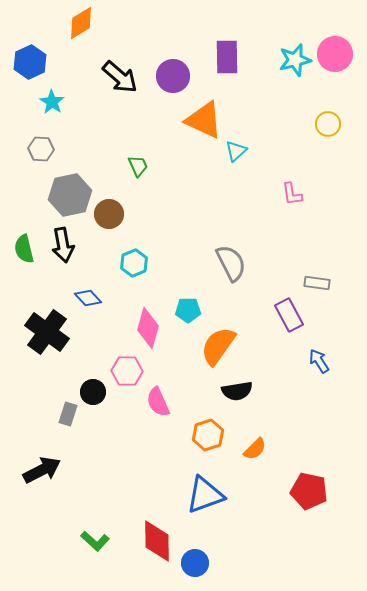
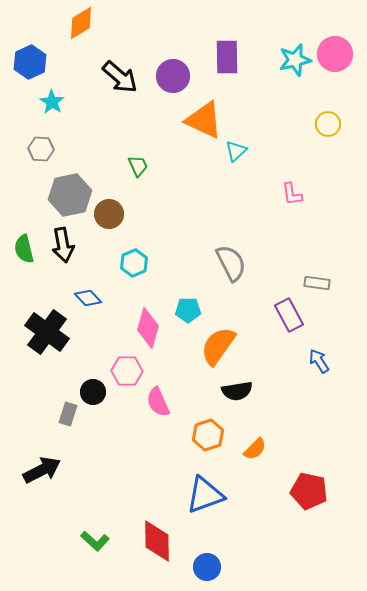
blue circle at (195, 563): moved 12 px right, 4 px down
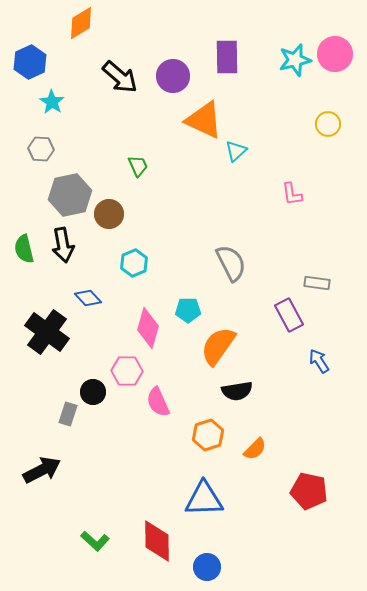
blue triangle at (205, 495): moved 1 px left, 4 px down; rotated 18 degrees clockwise
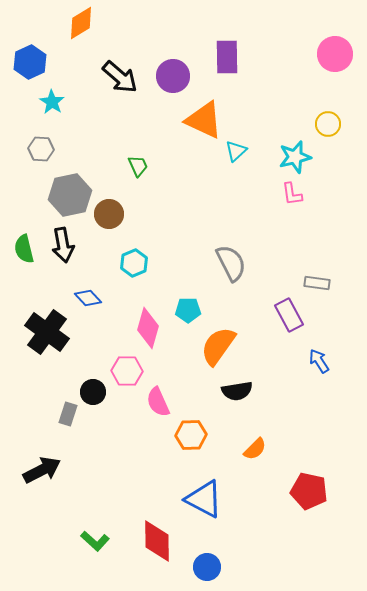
cyan star at (295, 60): moved 97 px down
orange hexagon at (208, 435): moved 17 px left; rotated 16 degrees clockwise
blue triangle at (204, 499): rotated 30 degrees clockwise
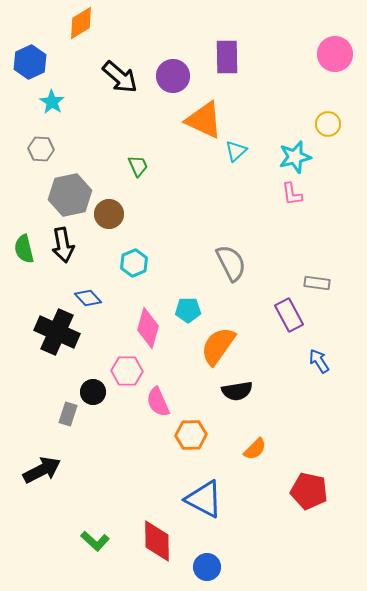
black cross at (47, 332): moved 10 px right; rotated 12 degrees counterclockwise
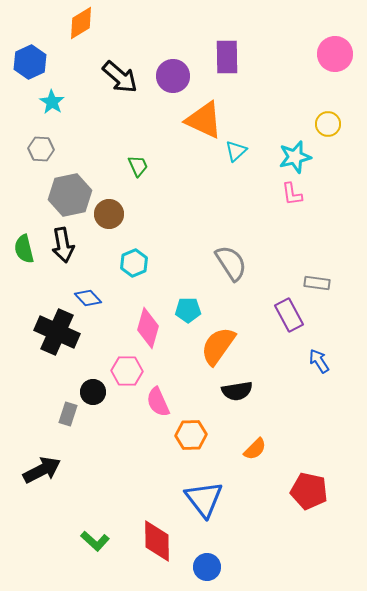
gray semicircle at (231, 263): rotated 6 degrees counterclockwise
blue triangle at (204, 499): rotated 24 degrees clockwise
